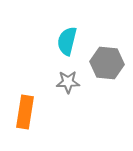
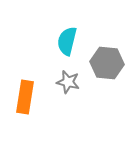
gray star: rotated 15 degrees clockwise
orange rectangle: moved 15 px up
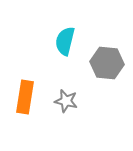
cyan semicircle: moved 2 px left
gray star: moved 2 px left, 19 px down
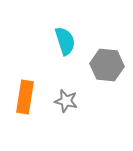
cyan semicircle: rotated 148 degrees clockwise
gray hexagon: moved 2 px down
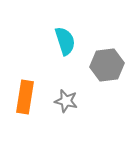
gray hexagon: rotated 12 degrees counterclockwise
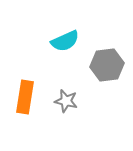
cyan semicircle: rotated 84 degrees clockwise
